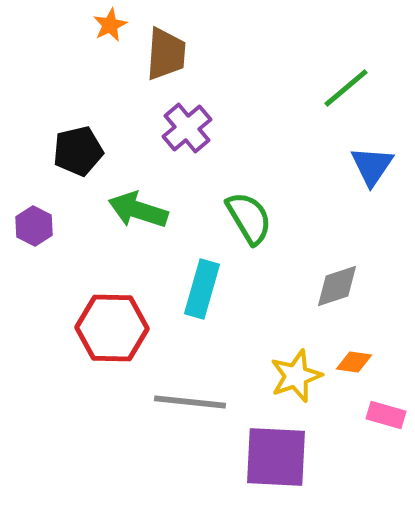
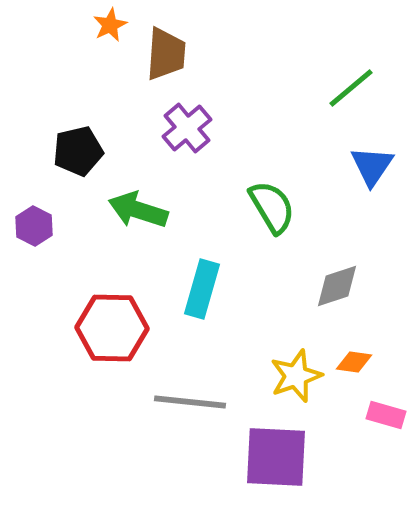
green line: moved 5 px right
green semicircle: moved 23 px right, 11 px up
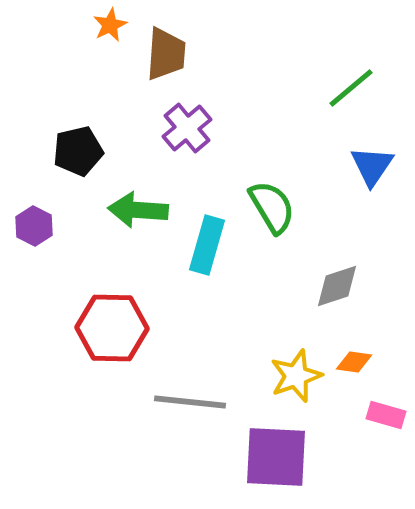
green arrow: rotated 14 degrees counterclockwise
cyan rectangle: moved 5 px right, 44 px up
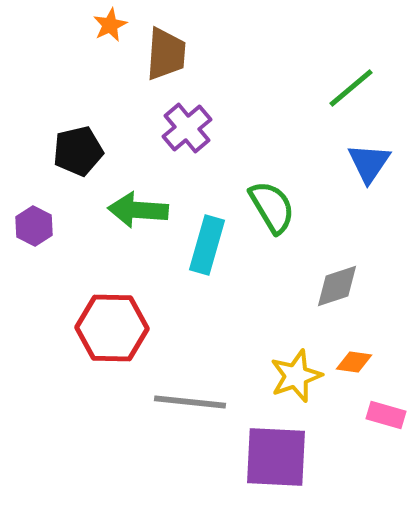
blue triangle: moved 3 px left, 3 px up
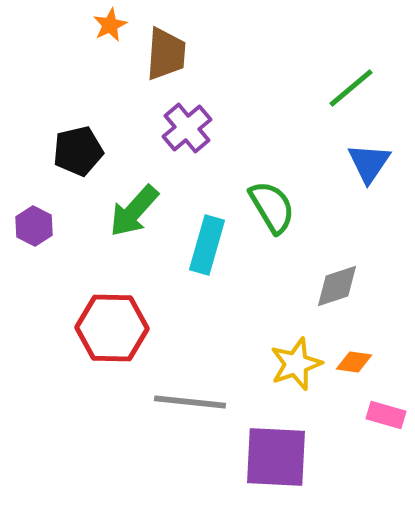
green arrow: moved 4 px left, 1 px down; rotated 52 degrees counterclockwise
yellow star: moved 12 px up
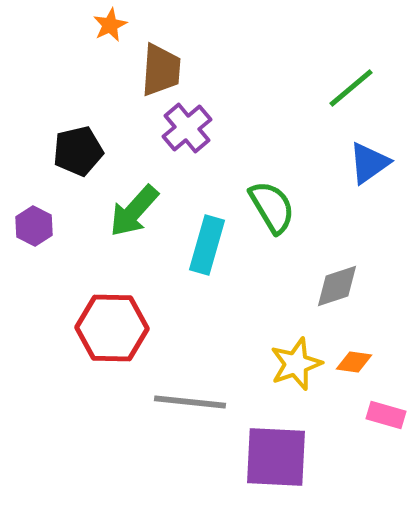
brown trapezoid: moved 5 px left, 16 px down
blue triangle: rotated 21 degrees clockwise
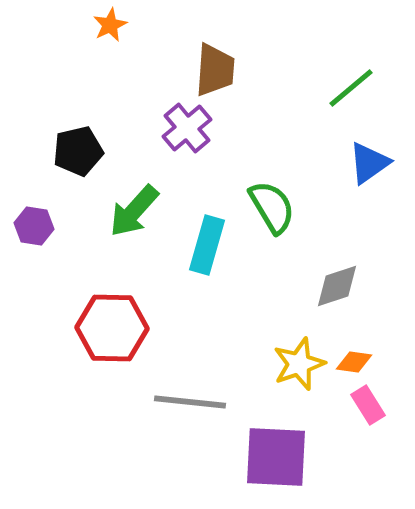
brown trapezoid: moved 54 px right
purple hexagon: rotated 18 degrees counterclockwise
yellow star: moved 3 px right
pink rectangle: moved 18 px left, 10 px up; rotated 42 degrees clockwise
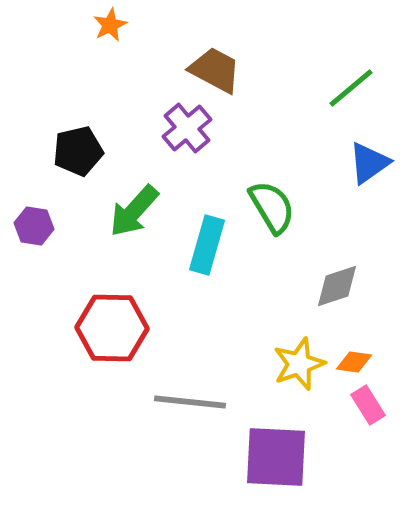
brown trapezoid: rotated 66 degrees counterclockwise
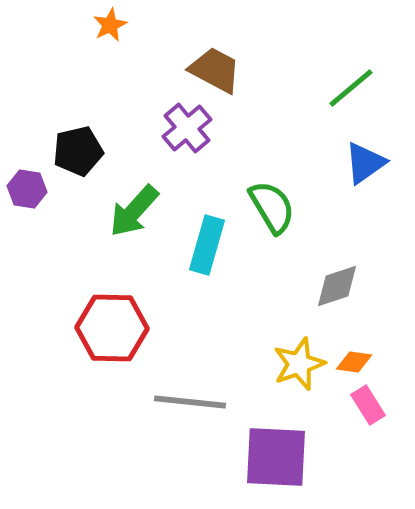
blue triangle: moved 4 px left
purple hexagon: moved 7 px left, 37 px up
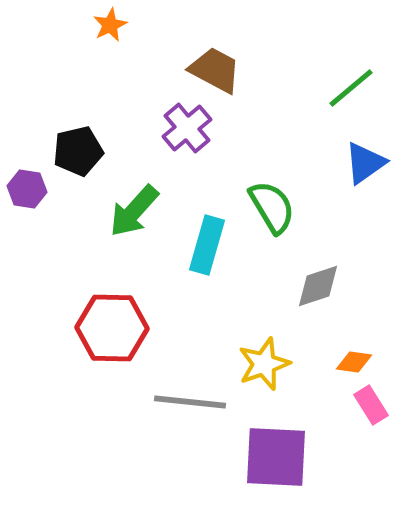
gray diamond: moved 19 px left
yellow star: moved 35 px left
pink rectangle: moved 3 px right
